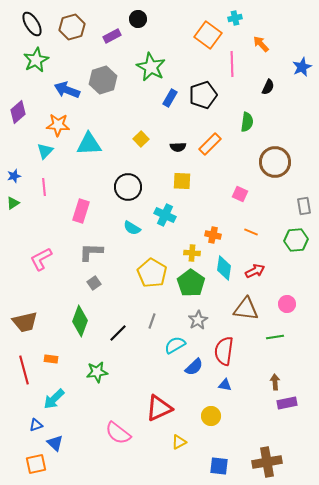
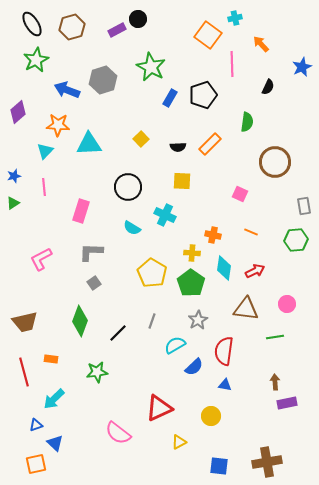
purple rectangle at (112, 36): moved 5 px right, 6 px up
red line at (24, 370): moved 2 px down
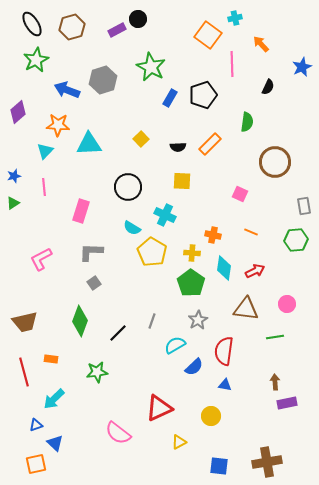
yellow pentagon at (152, 273): moved 21 px up
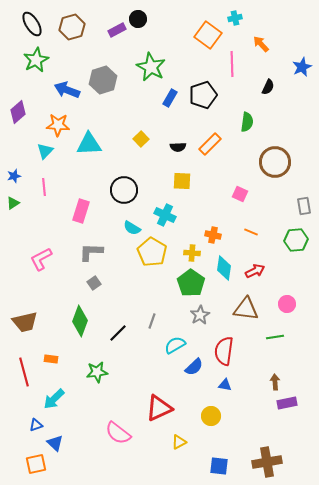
black circle at (128, 187): moved 4 px left, 3 px down
gray star at (198, 320): moved 2 px right, 5 px up
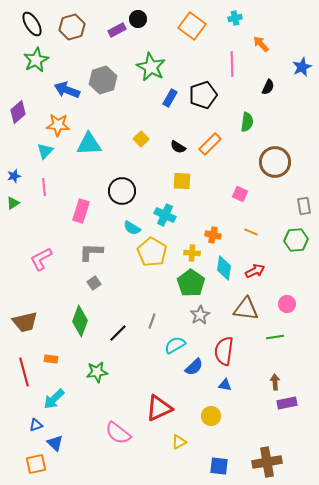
orange square at (208, 35): moved 16 px left, 9 px up
black semicircle at (178, 147): rotated 35 degrees clockwise
black circle at (124, 190): moved 2 px left, 1 px down
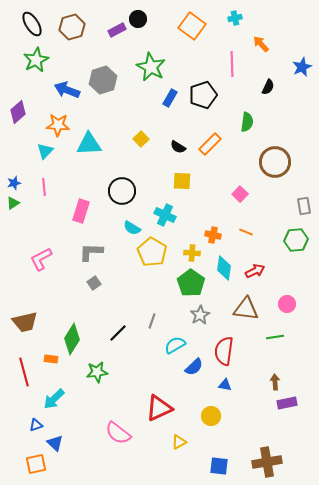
blue star at (14, 176): moved 7 px down
pink square at (240, 194): rotated 21 degrees clockwise
orange line at (251, 232): moved 5 px left
green diamond at (80, 321): moved 8 px left, 18 px down; rotated 12 degrees clockwise
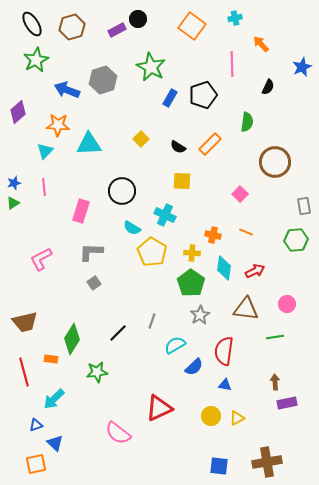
yellow triangle at (179, 442): moved 58 px right, 24 px up
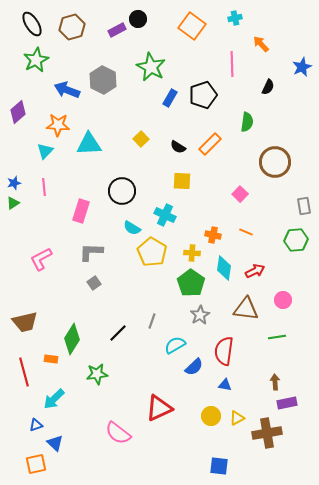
gray hexagon at (103, 80): rotated 16 degrees counterclockwise
pink circle at (287, 304): moved 4 px left, 4 px up
green line at (275, 337): moved 2 px right
green star at (97, 372): moved 2 px down
brown cross at (267, 462): moved 29 px up
